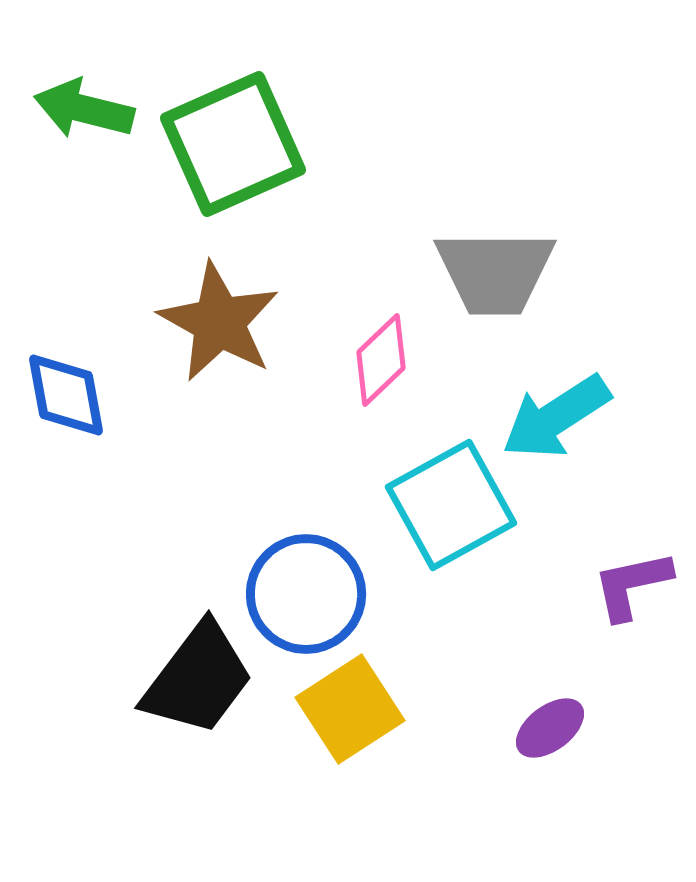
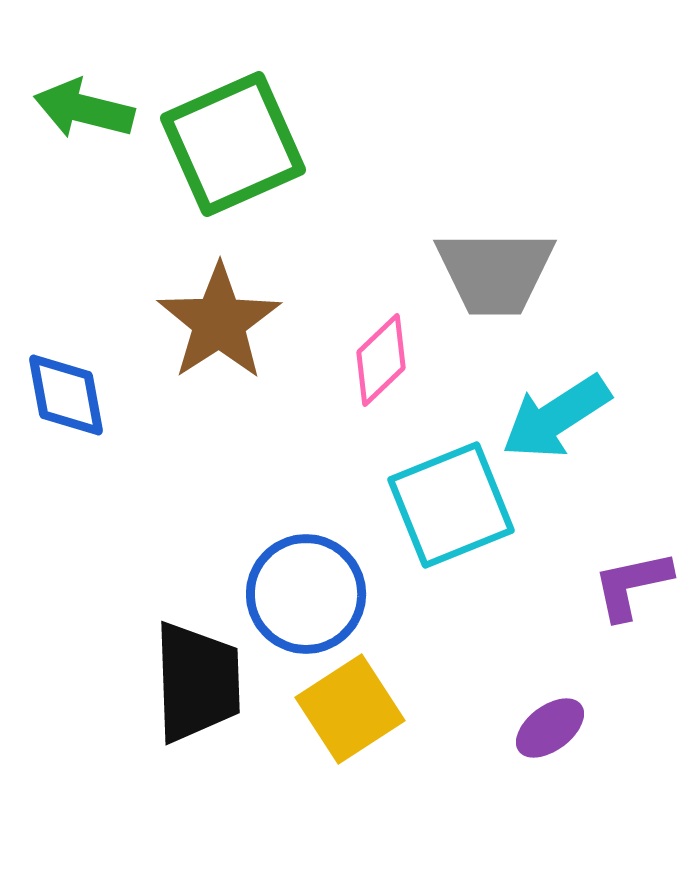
brown star: rotated 10 degrees clockwise
cyan square: rotated 7 degrees clockwise
black trapezoid: moved 1 px left, 3 px down; rotated 39 degrees counterclockwise
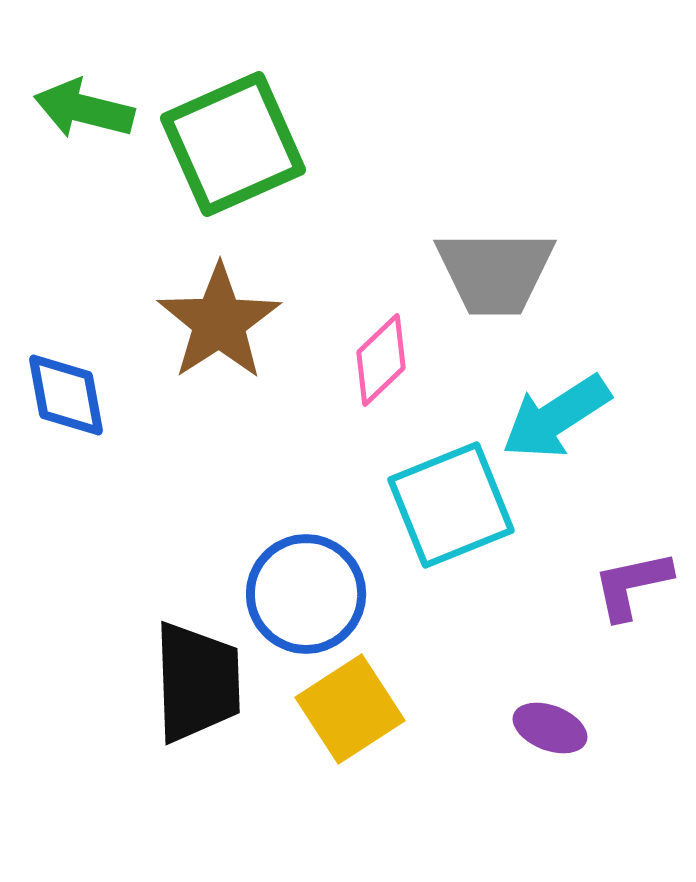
purple ellipse: rotated 58 degrees clockwise
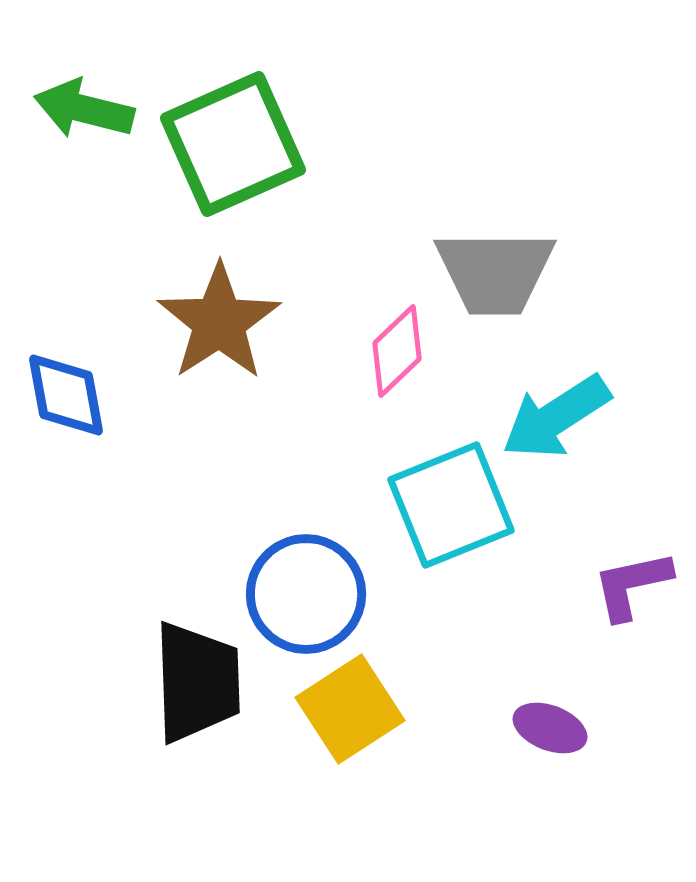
pink diamond: moved 16 px right, 9 px up
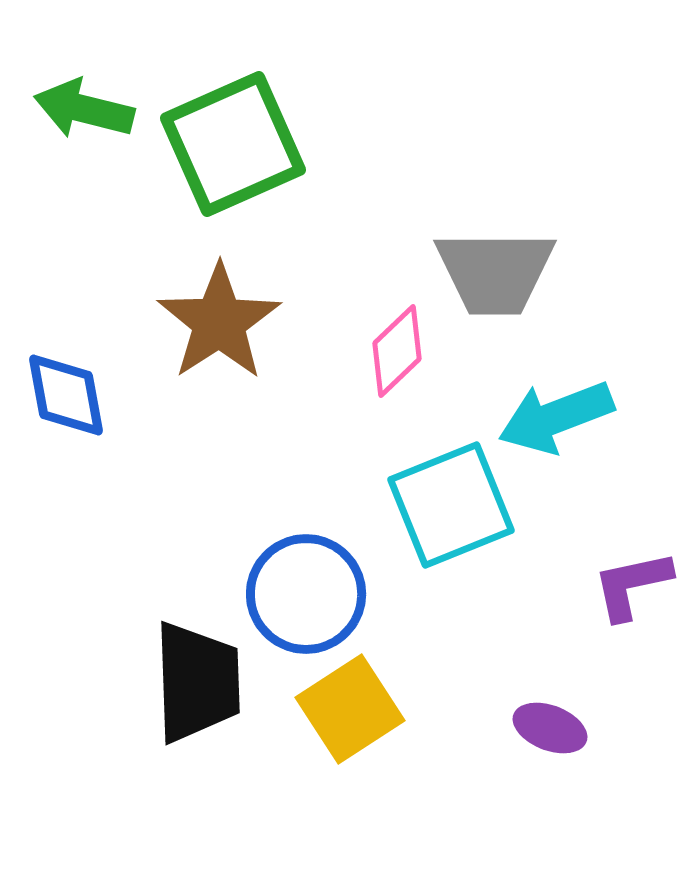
cyan arrow: rotated 12 degrees clockwise
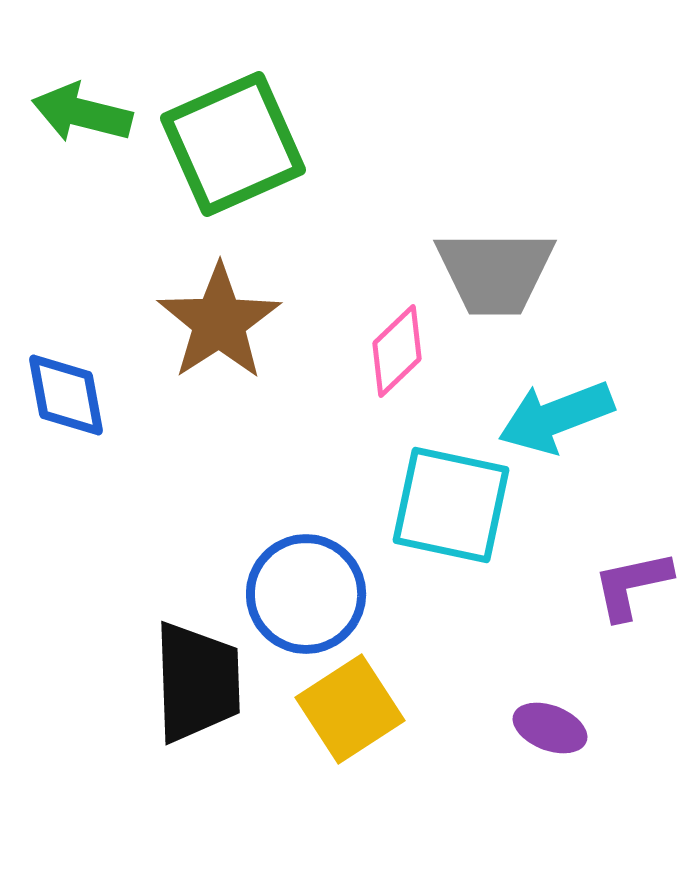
green arrow: moved 2 px left, 4 px down
cyan square: rotated 34 degrees clockwise
